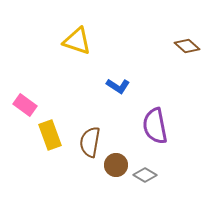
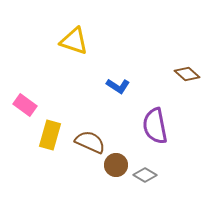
yellow triangle: moved 3 px left
brown diamond: moved 28 px down
yellow rectangle: rotated 36 degrees clockwise
brown semicircle: rotated 104 degrees clockwise
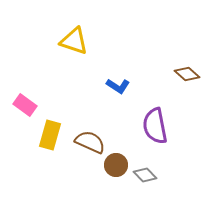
gray diamond: rotated 15 degrees clockwise
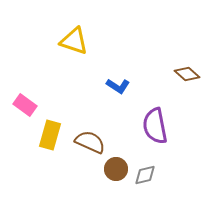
brown circle: moved 4 px down
gray diamond: rotated 60 degrees counterclockwise
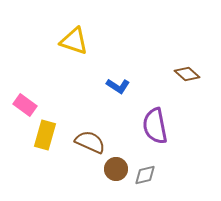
yellow rectangle: moved 5 px left
